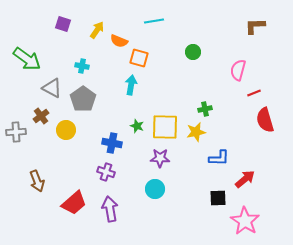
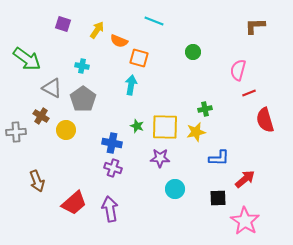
cyan line: rotated 30 degrees clockwise
red line: moved 5 px left
brown cross: rotated 21 degrees counterclockwise
purple cross: moved 7 px right, 4 px up
cyan circle: moved 20 px right
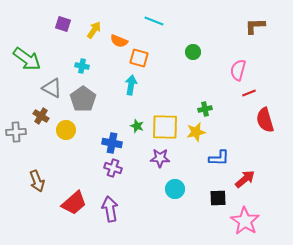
yellow arrow: moved 3 px left
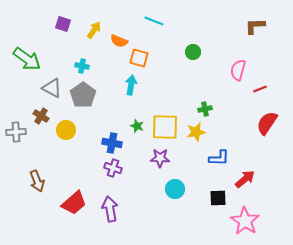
red line: moved 11 px right, 4 px up
gray pentagon: moved 4 px up
red semicircle: moved 2 px right, 3 px down; rotated 50 degrees clockwise
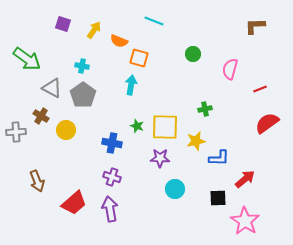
green circle: moved 2 px down
pink semicircle: moved 8 px left, 1 px up
red semicircle: rotated 20 degrees clockwise
yellow star: moved 9 px down
purple cross: moved 1 px left, 9 px down
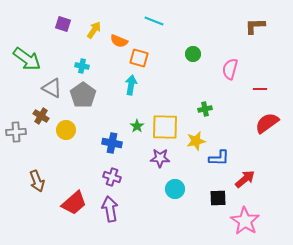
red line: rotated 24 degrees clockwise
green star: rotated 16 degrees clockwise
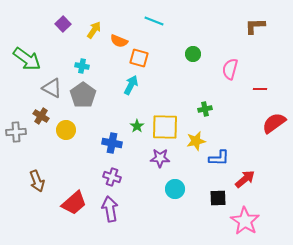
purple square: rotated 28 degrees clockwise
cyan arrow: rotated 18 degrees clockwise
red semicircle: moved 7 px right
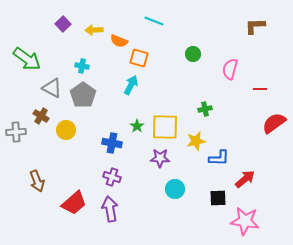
yellow arrow: rotated 126 degrees counterclockwise
pink star: rotated 24 degrees counterclockwise
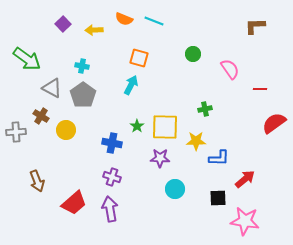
orange semicircle: moved 5 px right, 22 px up
pink semicircle: rotated 130 degrees clockwise
yellow star: rotated 12 degrees clockwise
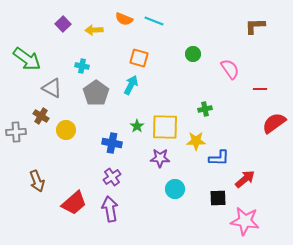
gray pentagon: moved 13 px right, 2 px up
purple cross: rotated 36 degrees clockwise
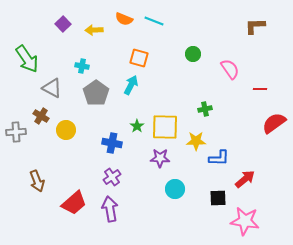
green arrow: rotated 20 degrees clockwise
